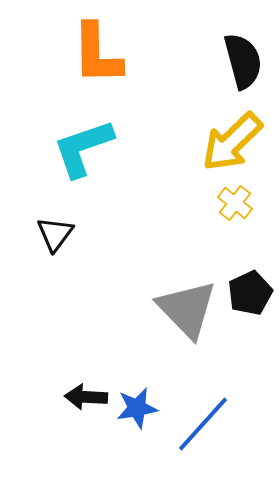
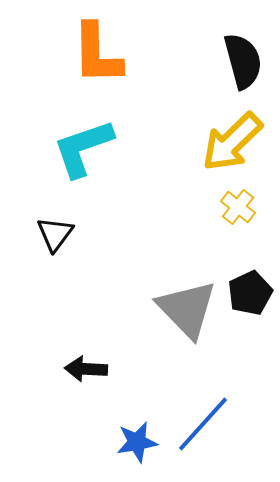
yellow cross: moved 3 px right, 4 px down
black arrow: moved 28 px up
blue star: moved 34 px down
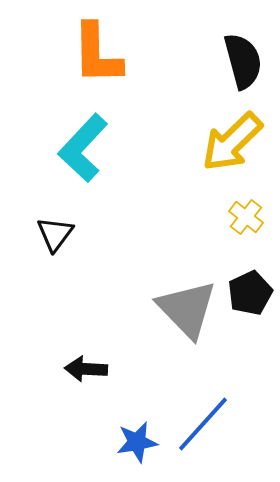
cyan L-shape: rotated 28 degrees counterclockwise
yellow cross: moved 8 px right, 10 px down
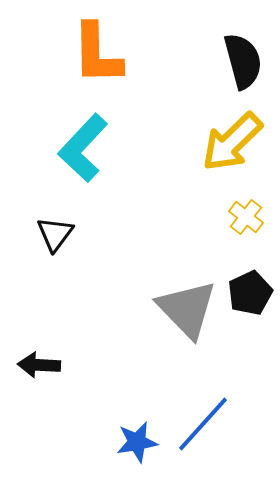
black arrow: moved 47 px left, 4 px up
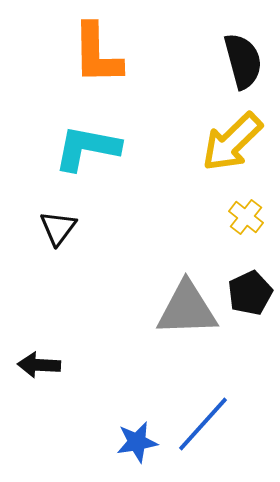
cyan L-shape: moved 4 px right; rotated 58 degrees clockwise
black triangle: moved 3 px right, 6 px up
gray triangle: rotated 48 degrees counterclockwise
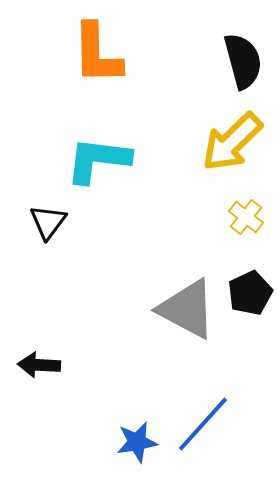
cyan L-shape: moved 11 px right, 12 px down; rotated 4 degrees counterclockwise
black triangle: moved 10 px left, 6 px up
gray triangle: rotated 30 degrees clockwise
